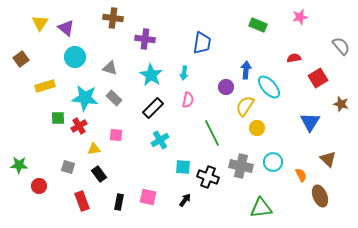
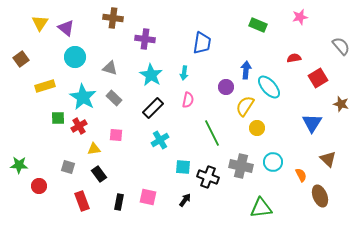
cyan star at (85, 98): moved 2 px left, 1 px up; rotated 24 degrees clockwise
blue triangle at (310, 122): moved 2 px right, 1 px down
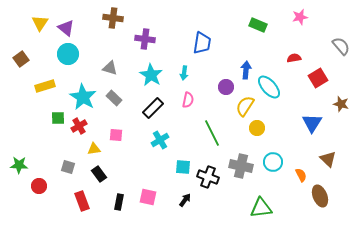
cyan circle at (75, 57): moved 7 px left, 3 px up
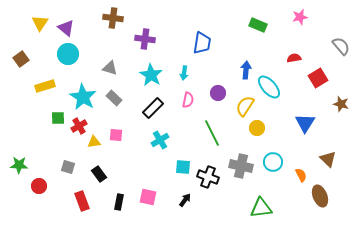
purple circle at (226, 87): moved 8 px left, 6 px down
blue triangle at (312, 123): moved 7 px left
yellow triangle at (94, 149): moved 7 px up
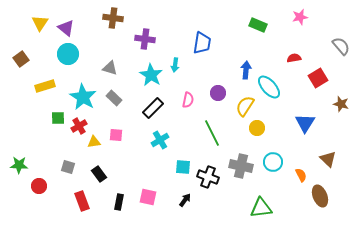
cyan arrow at (184, 73): moved 9 px left, 8 px up
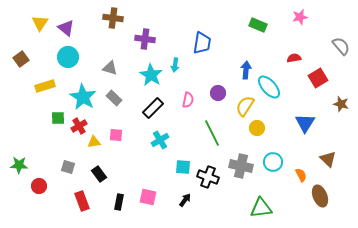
cyan circle at (68, 54): moved 3 px down
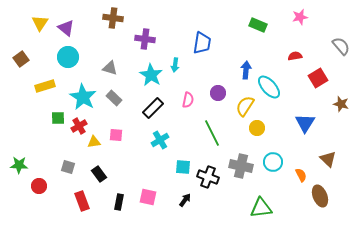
red semicircle at (294, 58): moved 1 px right, 2 px up
